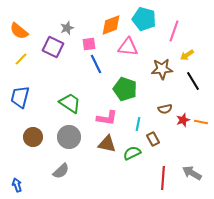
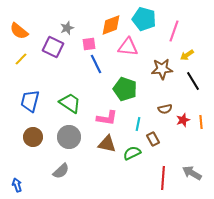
blue trapezoid: moved 10 px right, 4 px down
orange line: rotated 72 degrees clockwise
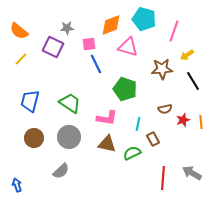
gray star: rotated 16 degrees clockwise
pink triangle: rotated 10 degrees clockwise
brown circle: moved 1 px right, 1 px down
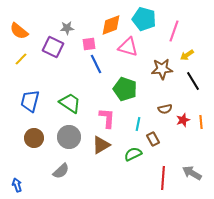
pink L-shape: rotated 95 degrees counterclockwise
brown triangle: moved 6 px left, 1 px down; rotated 42 degrees counterclockwise
green semicircle: moved 1 px right, 1 px down
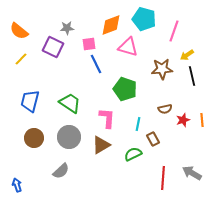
black line: moved 1 px left, 5 px up; rotated 18 degrees clockwise
orange line: moved 1 px right, 2 px up
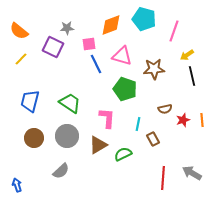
pink triangle: moved 6 px left, 9 px down
brown star: moved 8 px left
gray circle: moved 2 px left, 1 px up
brown triangle: moved 3 px left
green semicircle: moved 10 px left
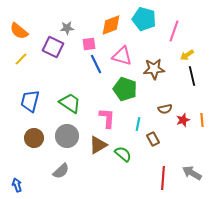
green semicircle: rotated 66 degrees clockwise
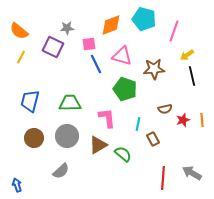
yellow line: moved 2 px up; rotated 16 degrees counterclockwise
green trapezoid: rotated 35 degrees counterclockwise
pink L-shape: rotated 10 degrees counterclockwise
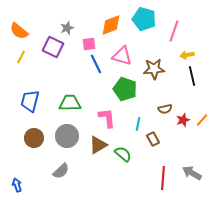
gray star: rotated 16 degrees counterclockwise
yellow arrow: rotated 24 degrees clockwise
orange line: rotated 48 degrees clockwise
